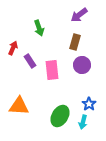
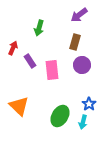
green arrow: rotated 35 degrees clockwise
orange triangle: rotated 40 degrees clockwise
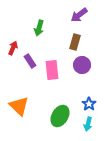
cyan arrow: moved 5 px right, 2 px down
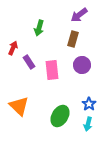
brown rectangle: moved 2 px left, 3 px up
purple rectangle: moved 1 px left, 1 px down
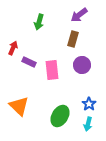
green arrow: moved 6 px up
purple rectangle: rotated 32 degrees counterclockwise
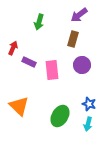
blue star: rotated 16 degrees counterclockwise
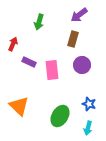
red arrow: moved 4 px up
cyan arrow: moved 4 px down
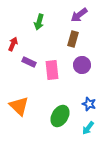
cyan arrow: rotated 24 degrees clockwise
